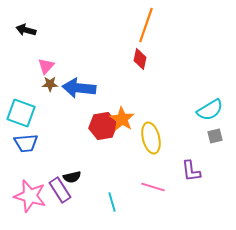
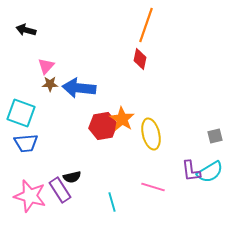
cyan semicircle: moved 62 px down
yellow ellipse: moved 4 px up
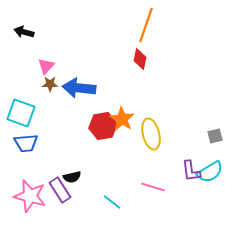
black arrow: moved 2 px left, 2 px down
cyan line: rotated 36 degrees counterclockwise
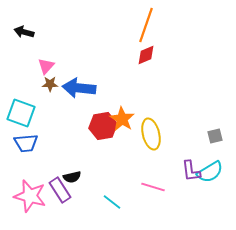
red diamond: moved 6 px right, 4 px up; rotated 55 degrees clockwise
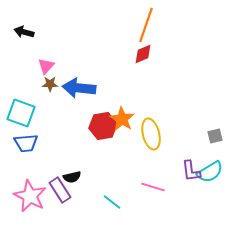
red diamond: moved 3 px left, 1 px up
pink star: rotated 12 degrees clockwise
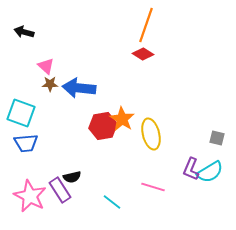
red diamond: rotated 55 degrees clockwise
pink triangle: rotated 30 degrees counterclockwise
gray square: moved 2 px right, 2 px down; rotated 28 degrees clockwise
purple L-shape: moved 2 px up; rotated 30 degrees clockwise
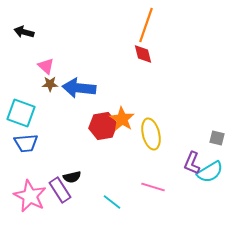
red diamond: rotated 45 degrees clockwise
purple L-shape: moved 1 px right, 6 px up
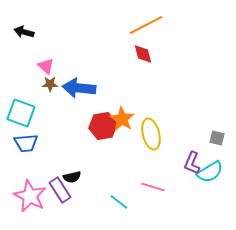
orange line: rotated 44 degrees clockwise
cyan line: moved 7 px right
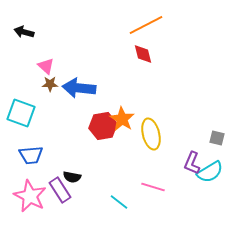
blue trapezoid: moved 5 px right, 12 px down
black semicircle: rotated 24 degrees clockwise
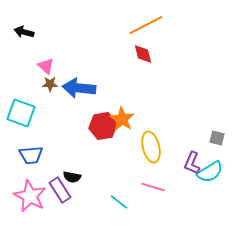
yellow ellipse: moved 13 px down
